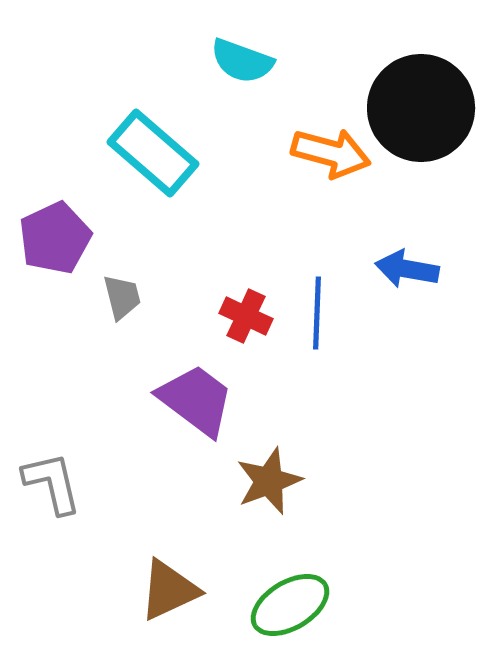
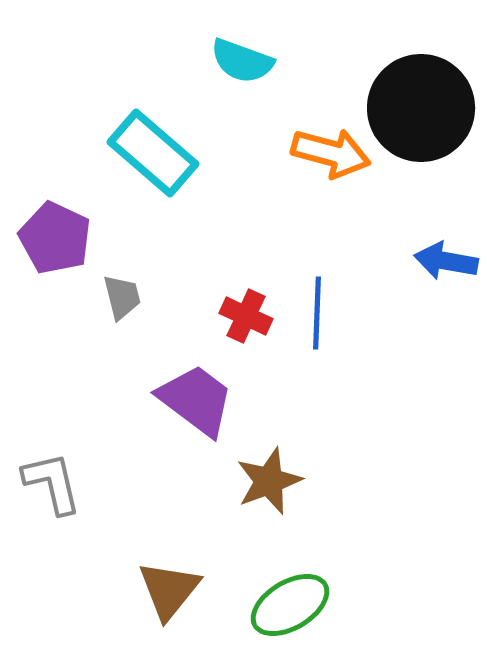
purple pentagon: rotated 22 degrees counterclockwise
blue arrow: moved 39 px right, 8 px up
brown triangle: rotated 26 degrees counterclockwise
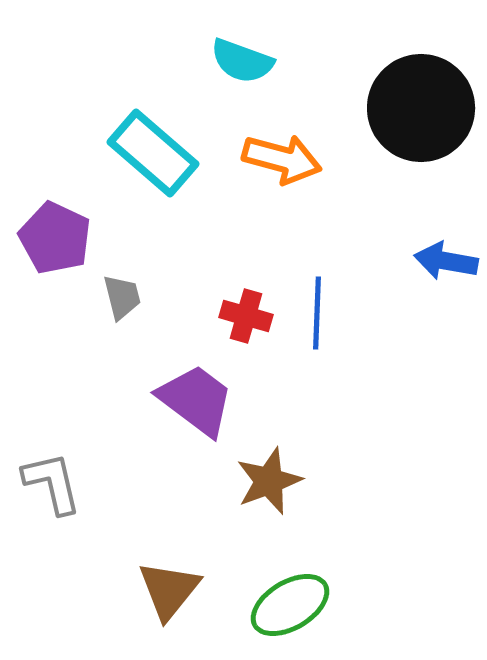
orange arrow: moved 49 px left, 6 px down
red cross: rotated 9 degrees counterclockwise
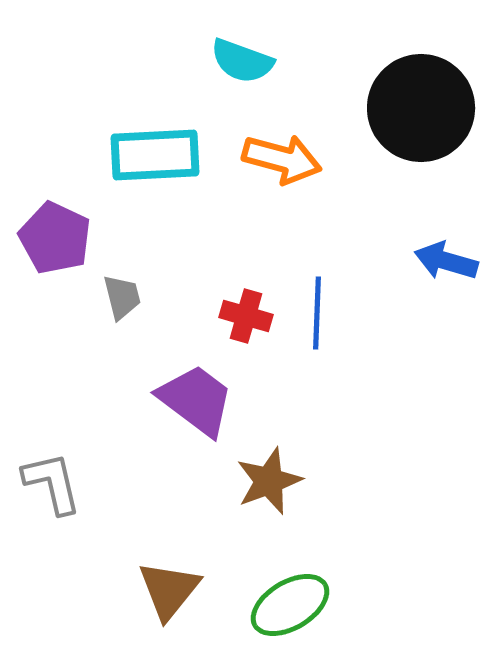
cyan rectangle: moved 2 px right, 2 px down; rotated 44 degrees counterclockwise
blue arrow: rotated 6 degrees clockwise
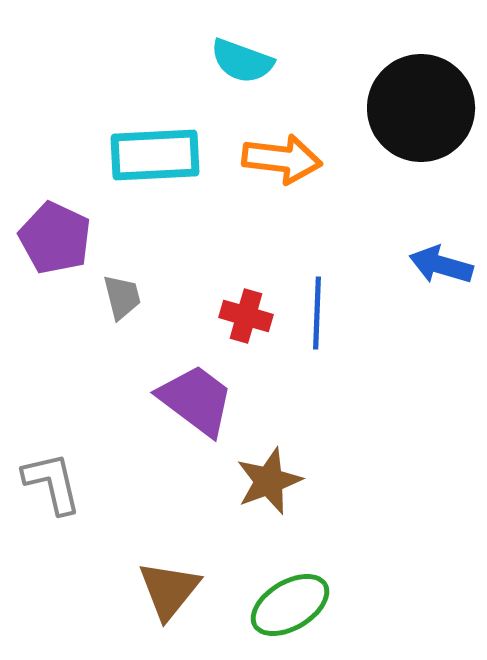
orange arrow: rotated 8 degrees counterclockwise
blue arrow: moved 5 px left, 4 px down
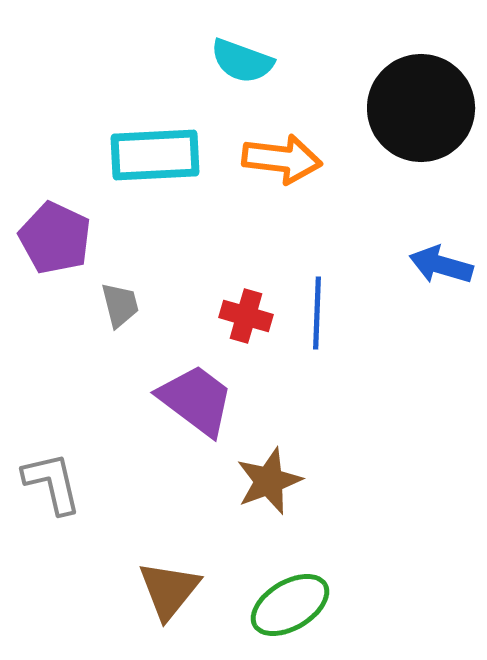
gray trapezoid: moved 2 px left, 8 px down
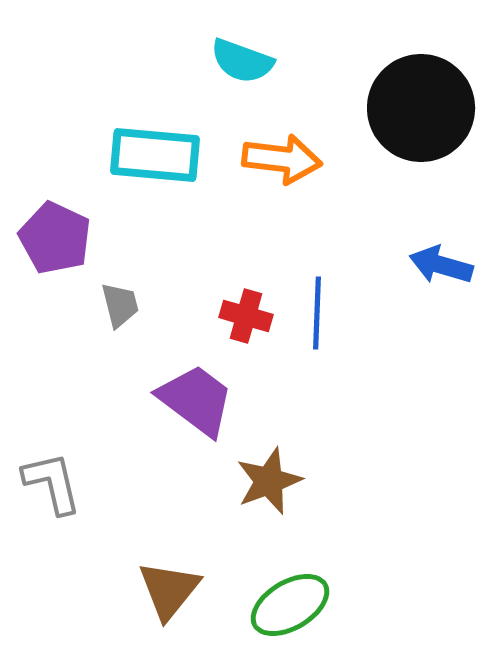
cyan rectangle: rotated 8 degrees clockwise
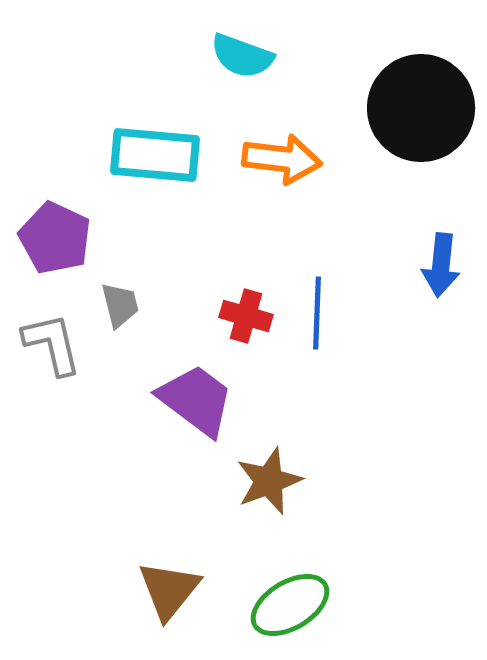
cyan semicircle: moved 5 px up
blue arrow: rotated 100 degrees counterclockwise
gray L-shape: moved 139 px up
